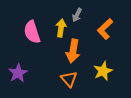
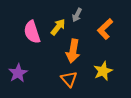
yellow arrow: moved 3 px left, 1 px up; rotated 30 degrees clockwise
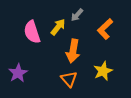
gray arrow: rotated 16 degrees clockwise
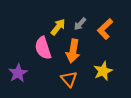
gray arrow: moved 3 px right, 9 px down
pink semicircle: moved 11 px right, 16 px down
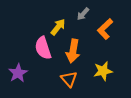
gray arrow: moved 3 px right, 10 px up
yellow star: rotated 12 degrees clockwise
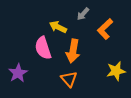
yellow arrow: rotated 102 degrees counterclockwise
yellow star: moved 13 px right
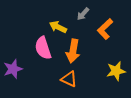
purple star: moved 5 px left, 4 px up; rotated 12 degrees clockwise
orange triangle: rotated 24 degrees counterclockwise
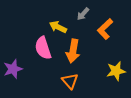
orange triangle: moved 1 px right, 2 px down; rotated 24 degrees clockwise
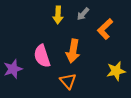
yellow arrow: moved 12 px up; rotated 114 degrees counterclockwise
pink semicircle: moved 1 px left, 8 px down
orange triangle: moved 2 px left
